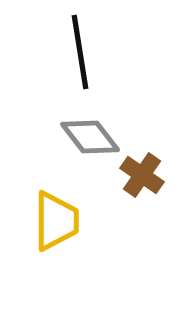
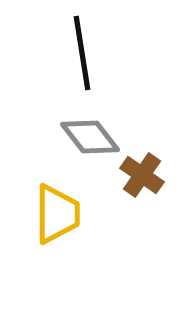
black line: moved 2 px right, 1 px down
yellow trapezoid: moved 1 px right, 7 px up
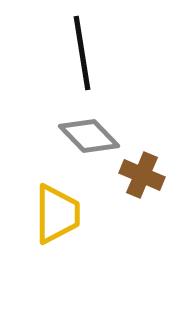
gray diamond: moved 1 px left, 1 px up; rotated 6 degrees counterclockwise
brown cross: rotated 12 degrees counterclockwise
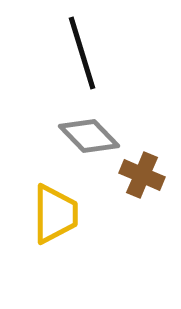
black line: rotated 8 degrees counterclockwise
yellow trapezoid: moved 2 px left
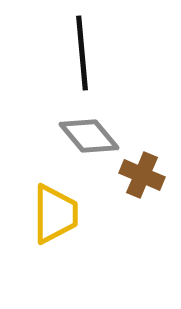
black line: rotated 12 degrees clockwise
gray diamond: rotated 4 degrees clockwise
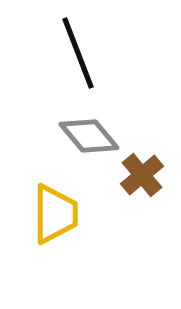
black line: moved 4 px left; rotated 16 degrees counterclockwise
brown cross: rotated 27 degrees clockwise
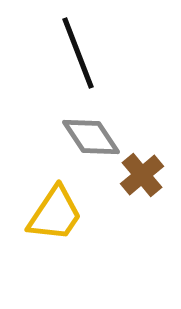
gray diamond: moved 2 px right, 1 px down; rotated 6 degrees clockwise
yellow trapezoid: rotated 34 degrees clockwise
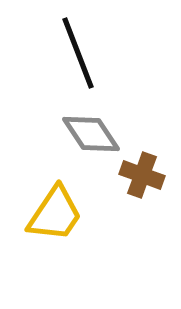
gray diamond: moved 3 px up
brown cross: rotated 30 degrees counterclockwise
